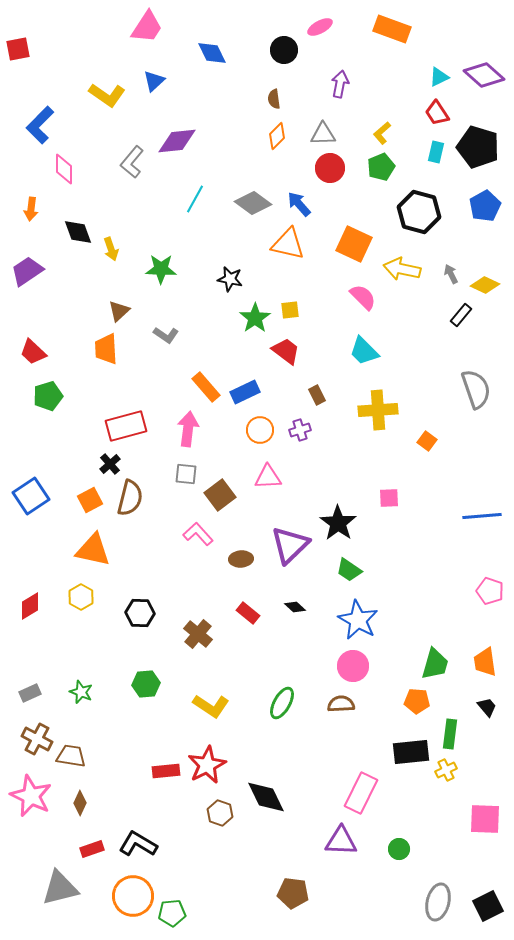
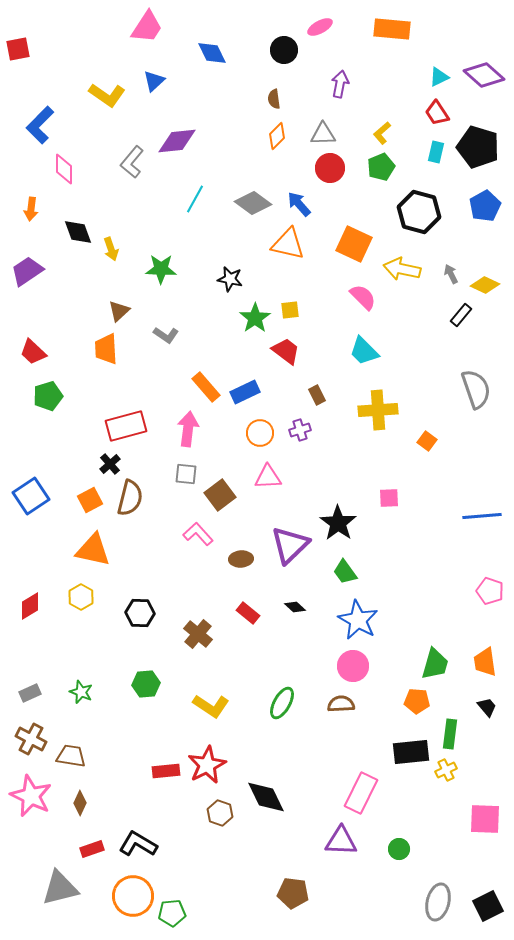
orange rectangle at (392, 29): rotated 15 degrees counterclockwise
orange circle at (260, 430): moved 3 px down
green trapezoid at (349, 570): moved 4 px left, 2 px down; rotated 20 degrees clockwise
brown cross at (37, 739): moved 6 px left
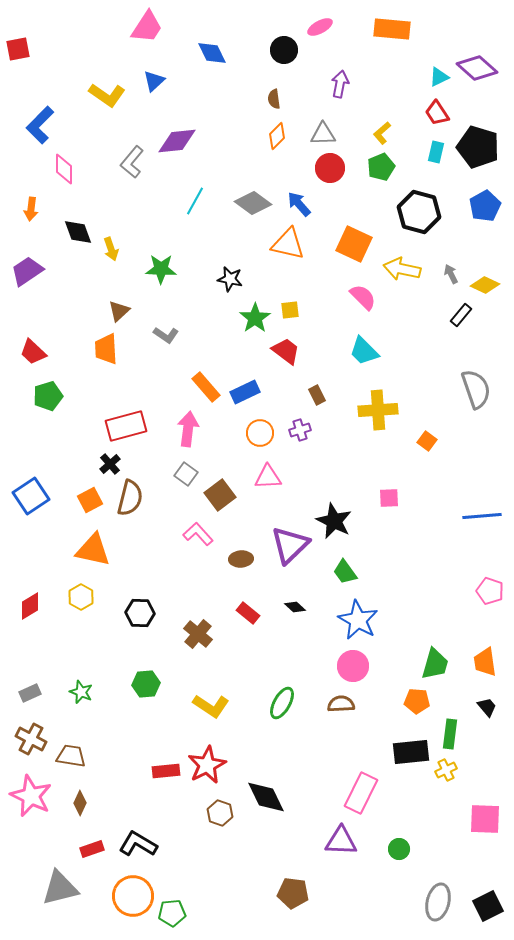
purple diamond at (484, 75): moved 7 px left, 7 px up
cyan line at (195, 199): moved 2 px down
gray square at (186, 474): rotated 30 degrees clockwise
black star at (338, 523): moved 4 px left, 2 px up; rotated 9 degrees counterclockwise
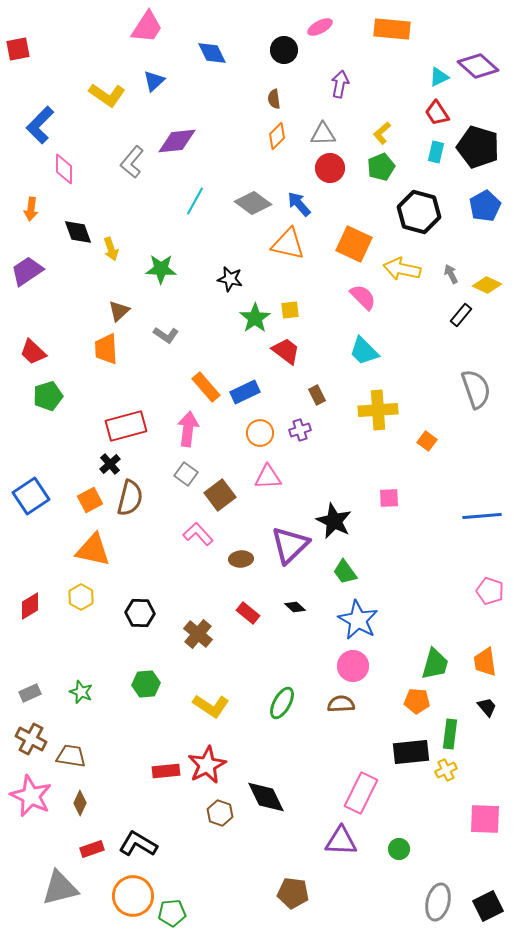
purple diamond at (477, 68): moved 1 px right, 2 px up
yellow diamond at (485, 285): moved 2 px right
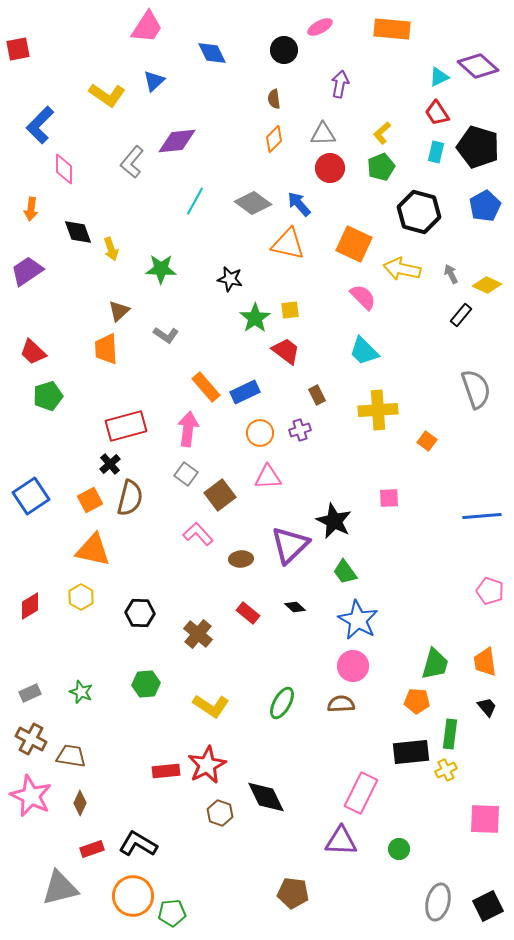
orange diamond at (277, 136): moved 3 px left, 3 px down
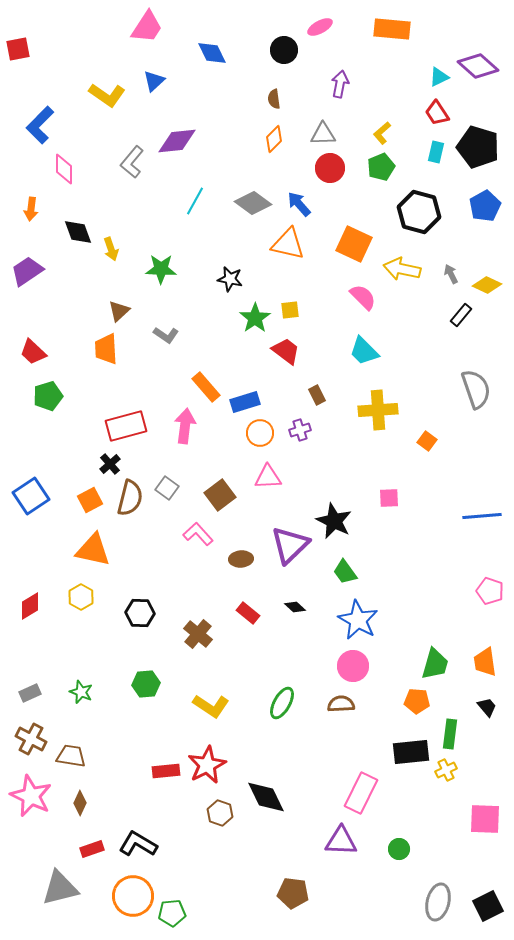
blue rectangle at (245, 392): moved 10 px down; rotated 8 degrees clockwise
pink arrow at (188, 429): moved 3 px left, 3 px up
gray square at (186, 474): moved 19 px left, 14 px down
